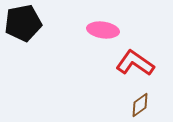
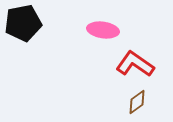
red L-shape: moved 1 px down
brown diamond: moved 3 px left, 3 px up
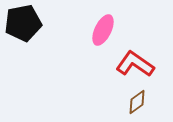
pink ellipse: rotated 72 degrees counterclockwise
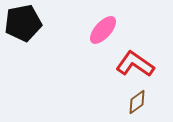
pink ellipse: rotated 16 degrees clockwise
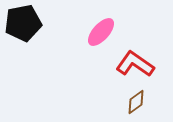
pink ellipse: moved 2 px left, 2 px down
brown diamond: moved 1 px left
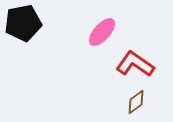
pink ellipse: moved 1 px right
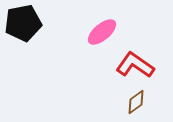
pink ellipse: rotated 8 degrees clockwise
red L-shape: moved 1 px down
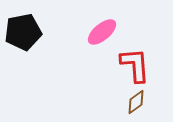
black pentagon: moved 9 px down
red L-shape: rotated 51 degrees clockwise
